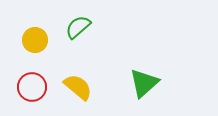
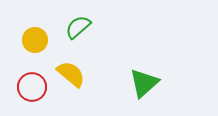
yellow semicircle: moved 7 px left, 13 px up
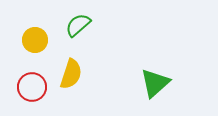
green semicircle: moved 2 px up
yellow semicircle: rotated 68 degrees clockwise
green triangle: moved 11 px right
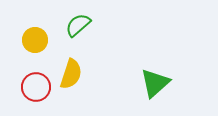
red circle: moved 4 px right
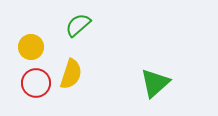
yellow circle: moved 4 px left, 7 px down
red circle: moved 4 px up
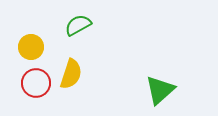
green semicircle: rotated 12 degrees clockwise
green triangle: moved 5 px right, 7 px down
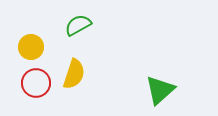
yellow semicircle: moved 3 px right
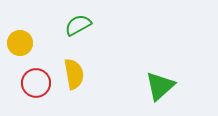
yellow circle: moved 11 px left, 4 px up
yellow semicircle: rotated 28 degrees counterclockwise
green triangle: moved 4 px up
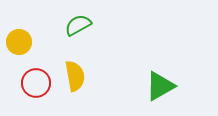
yellow circle: moved 1 px left, 1 px up
yellow semicircle: moved 1 px right, 2 px down
green triangle: rotated 12 degrees clockwise
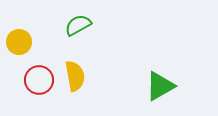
red circle: moved 3 px right, 3 px up
